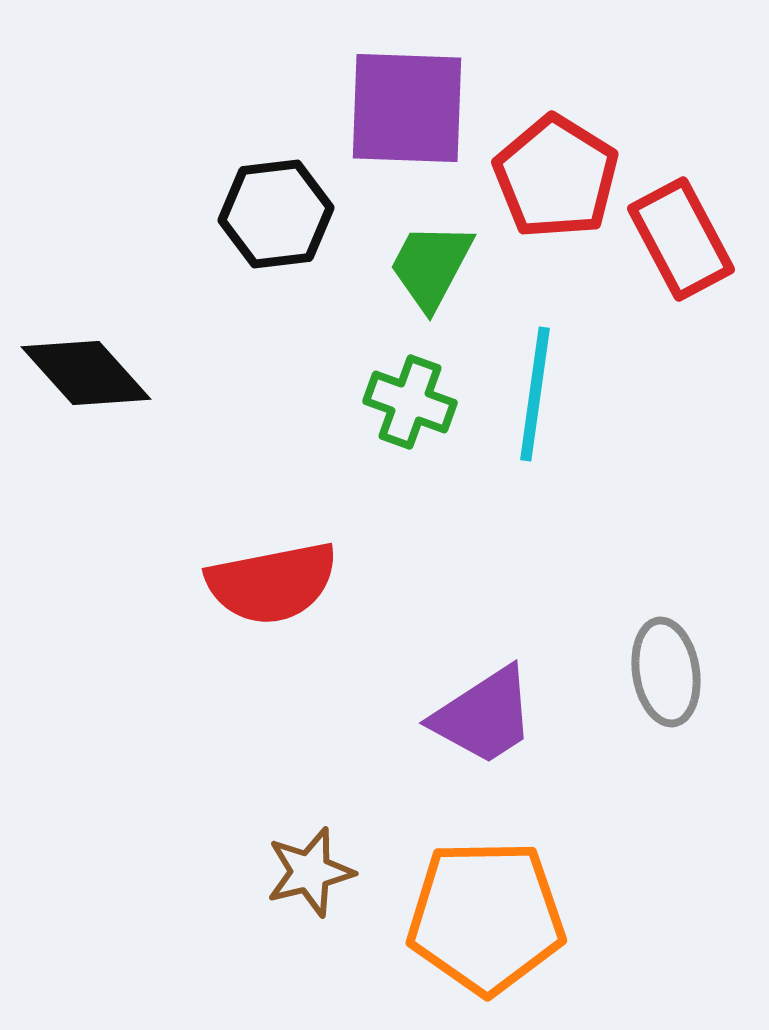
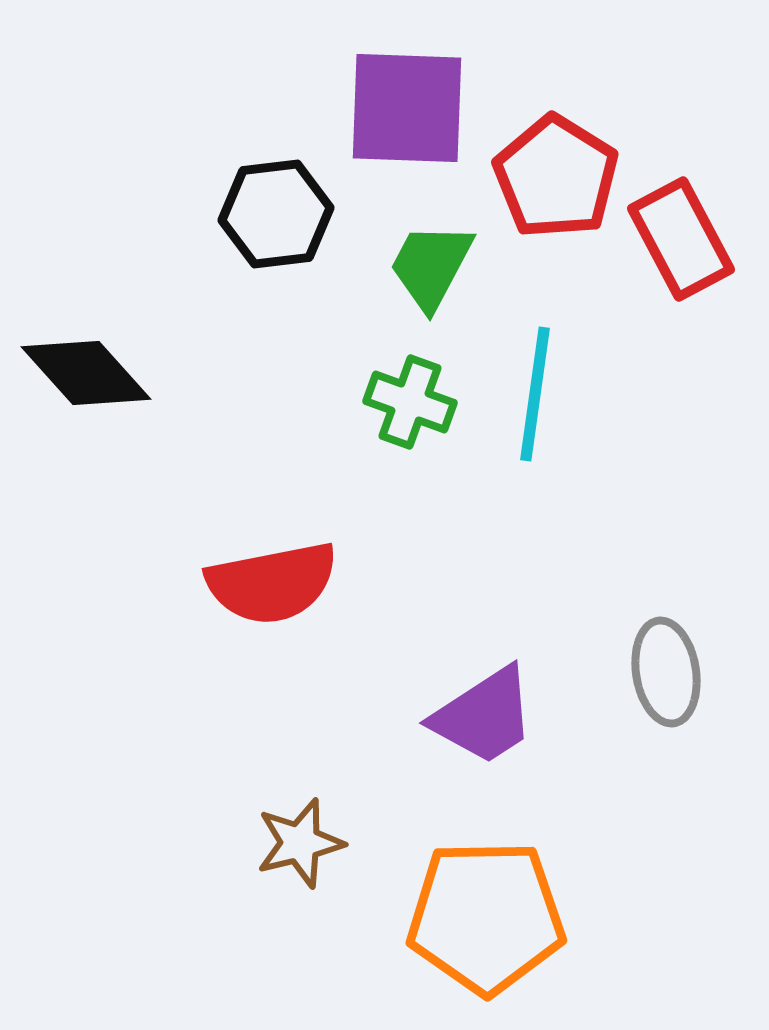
brown star: moved 10 px left, 29 px up
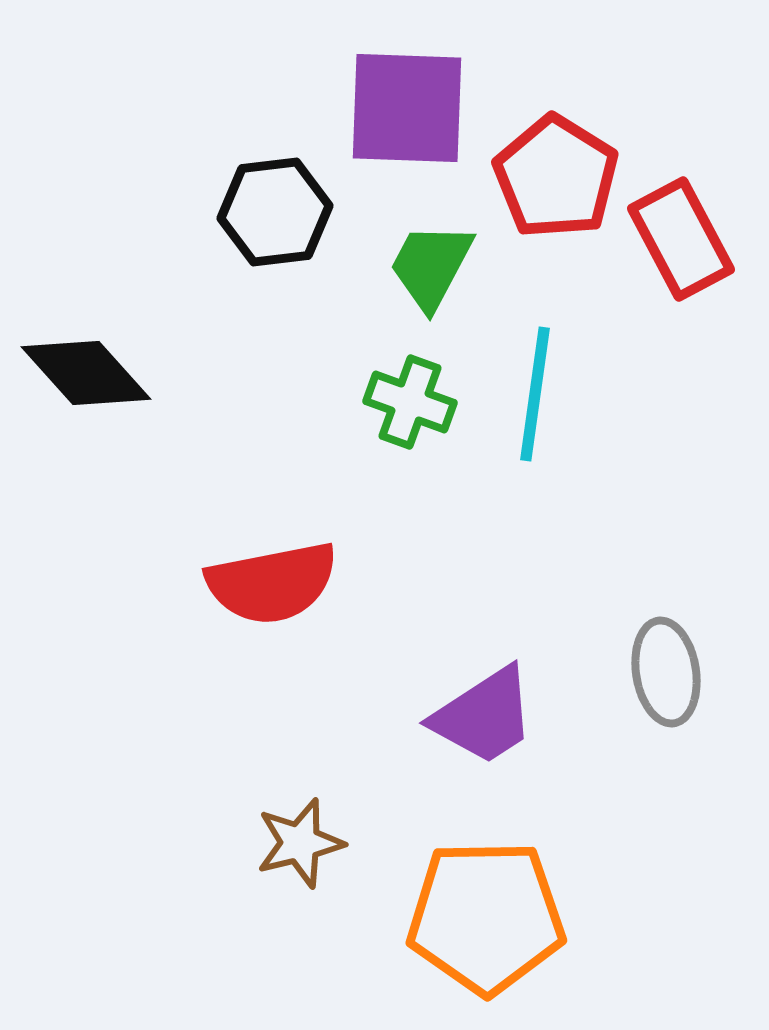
black hexagon: moved 1 px left, 2 px up
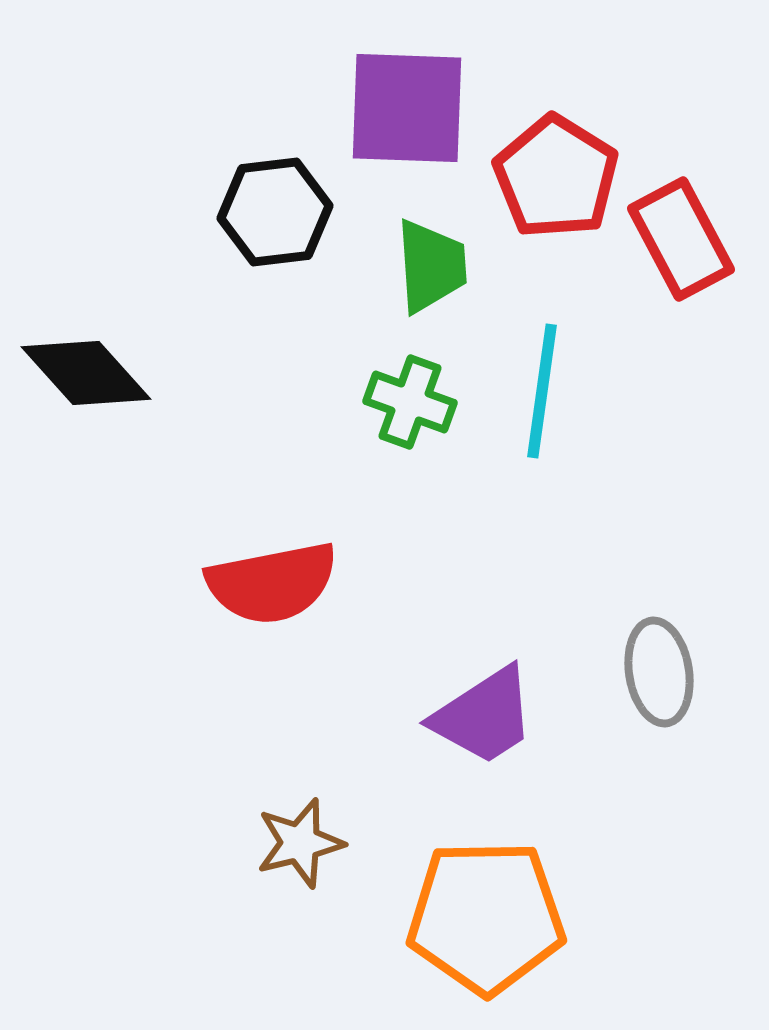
green trapezoid: rotated 148 degrees clockwise
cyan line: moved 7 px right, 3 px up
gray ellipse: moved 7 px left
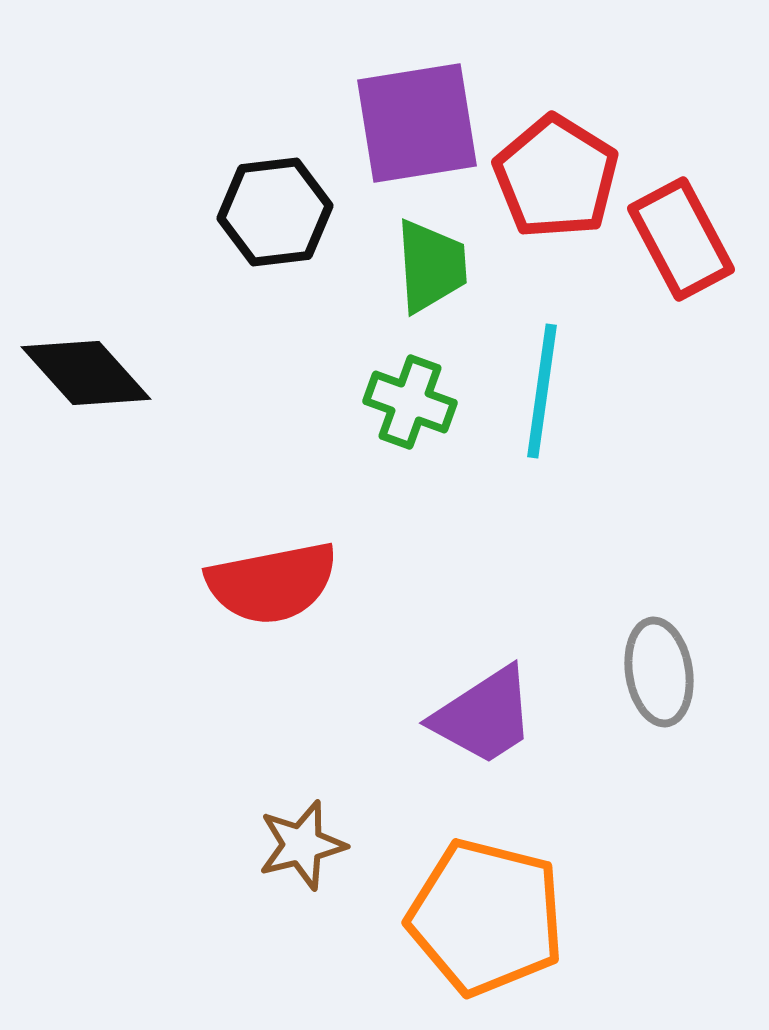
purple square: moved 10 px right, 15 px down; rotated 11 degrees counterclockwise
brown star: moved 2 px right, 2 px down
orange pentagon: rotated 15 degrees clockwise
